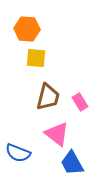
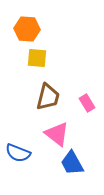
yellow square: moved 1 px right
pink rectangle: moved 7 px right, 1 px down
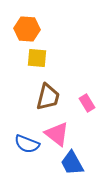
blue semicircle: moved 9 px right, 9 px up
